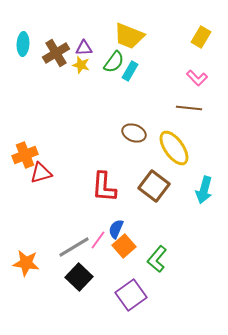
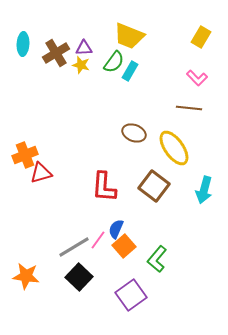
orange star: moved 13 px down
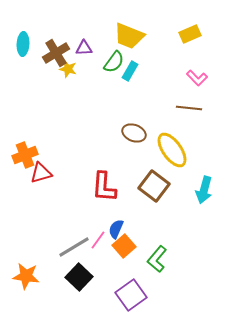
yellow rectangle: moved 11 px left, 3 px up; rotated 35 degrees clockwise
yellow star: moved 13 px left, 4 px down
yellow ellipse: moved 2 px left, 2 px down
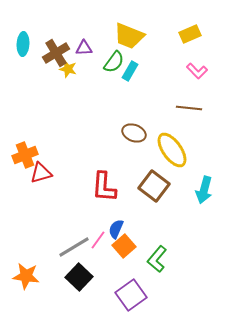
pink L-shape: moved 7 px up
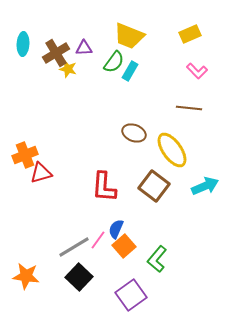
cyan arrow: moved 1 px right, 4 px up; rotated 128 degrees counterclockwise
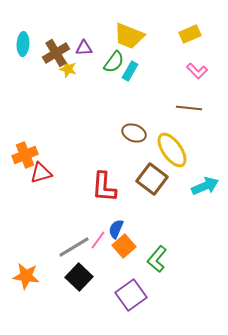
brown square: moved 2 px left, 7 px up
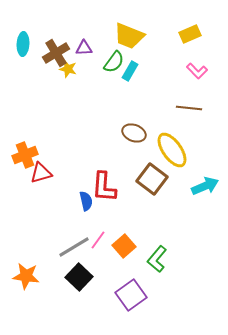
blue semicircle: moved 30 px left, 28 px up; rotated 144 degrees clockwise
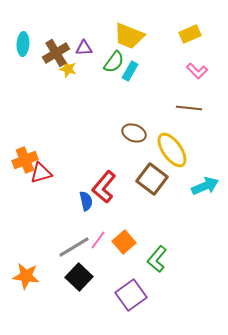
orange cross: moved 5 px down
red L-shape: rotated 36 degrees clockwise
orange square: moved 4 px up
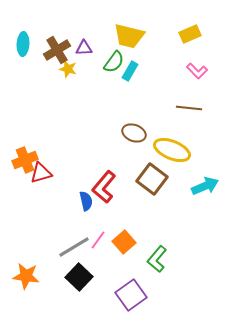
yellow trapezoid: rotated 8 degrees counterclockwise
brown cross: moved 1 px right, 3 px up
yellow ellipse: rotated 33 degrees counterclockwise
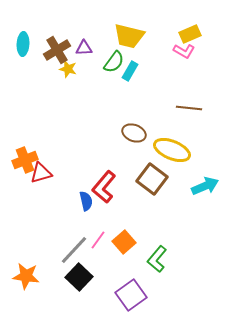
pink L-shape: moved 13 px left, 20 px up; rotated 15 degrees counterclockwise
gray line: moved 3 px down; rotated 16 degrees counterclockwise
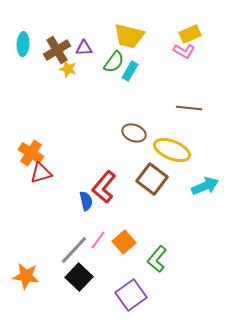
orange cross: moved 6 px right, 7 px up; rotated 35 degrees counterclockwise
